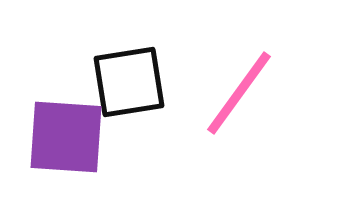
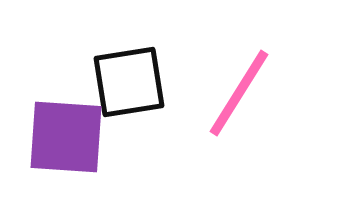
pink line: rotated 4 degrees counterclockwise
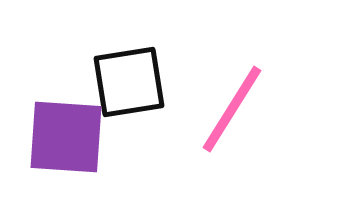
pink line: moved 7 px left, 16 px down
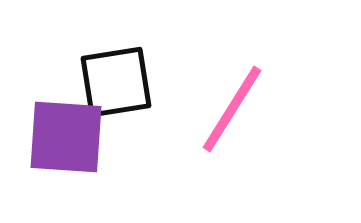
black square: moved 13 px left
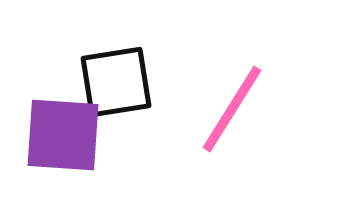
purple square: moved 3 px left, 2 px up
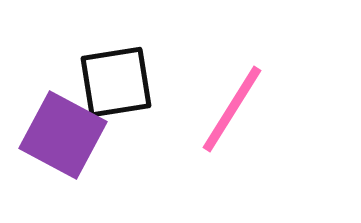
purple square: rotated 24 degrees clockwise
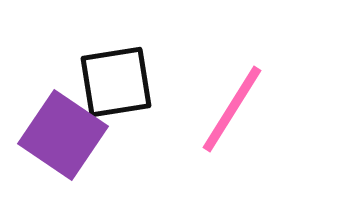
purple square: rotated 6 degrees clockwise
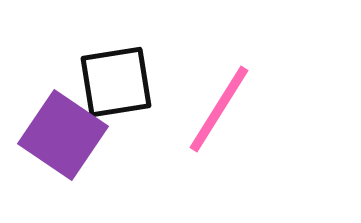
pink line: moved 13 px left
